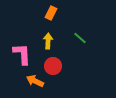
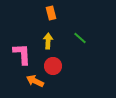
orange rectangle: rotated 40 degrees counterclockwise
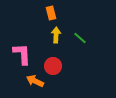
yellow arrow: moved 8 px right, 6 px up
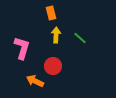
pink L-shape: moved 6 px up; rotated 20 degrees clockwise
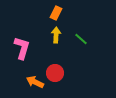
orange rectangle: moved 5 px right; rotated 40 degrees clockwise
green line: moved 1 px right, 1 px down
red circle: moved 2 px right, 7 px down
orange arrow: moved 1 px down
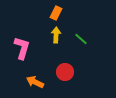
red circle: moved 10 px right, 1 px up
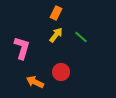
yellow arrow: rotated 35 degrees clockwise
green line: moved 2 px up
red circle: moved 4 px left
